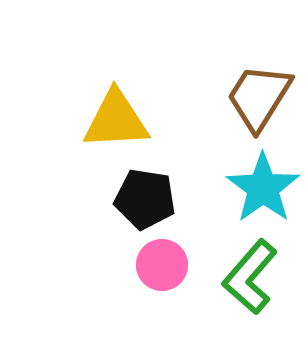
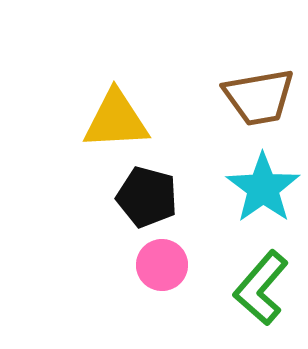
brown trapezoid: rotated 132 degrees counterclockwise
black pentagon: moved 2 px right, 2 px up; rotated 6 degrees clockwise
green L-shape: moved 11 px right, 11 px down
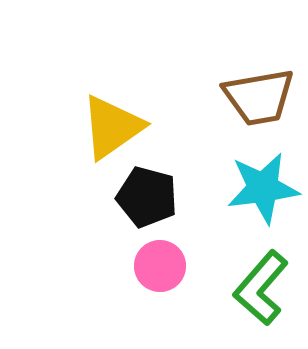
yellow triangle: moved 4 px left, 7 px down; rotated 32 degrees counterclockwise
cyan star: rotated 28 degrees clockwise
pink circle: moved 2 px left, 1 px down
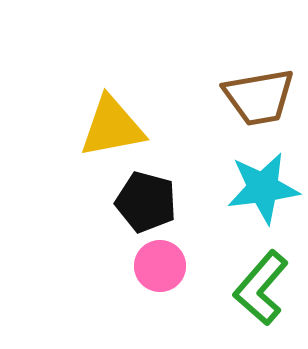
yellow triangle: rotated 24 degrees clockwise
black pentagon: moved 1 px left, 5 px down
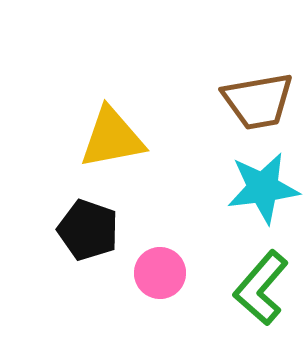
brown trapezoid: moved 1 px left, 4 px down
yellow triangle: moved 11 px down
black pentagon: moved 58 px left, 28 px down; rotated 4 degrees clockwise
pink circle: moved 7 px down
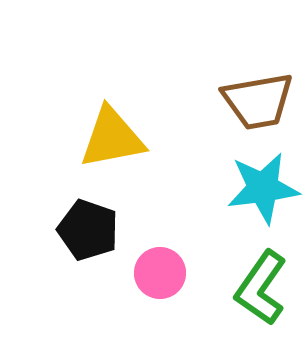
green L-shape: rotated 6 degrees counterclockwise
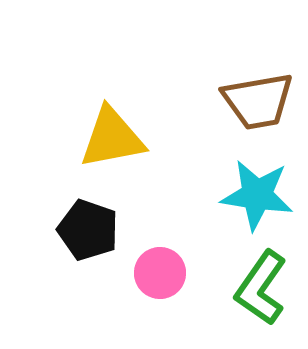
cyan star: moved 6 px left, 7 px down; rotated 16 degrees clockwise
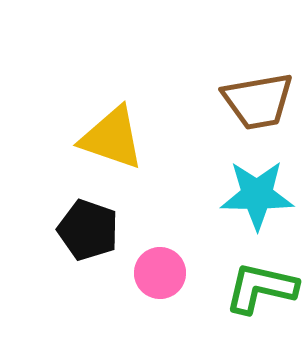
yellow triangle: rotated 30 degrees clockwise
cyan star: rotated 8 degrees counterclockwise
green L-shape: rotated 68 degrees clockwise
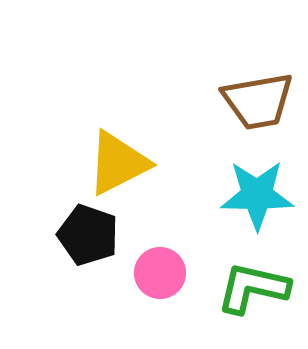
yellow triangle: moved 6 px right, 25 px down; rotated 46 degrees counterclockwise
black pentagon: moved 5 px down
green L-shape: moved 8 px left
